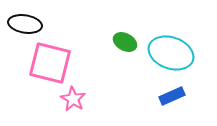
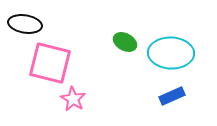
cyan ellipse: rotated 18 degrees counterclockwise
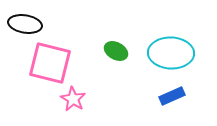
green ellipse: moved 9 px left, 9 px down
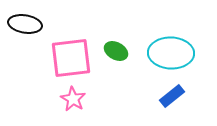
pink square: moved 21 px right, 5 px up; rotated 21 degrees counterclockwise
blue rectangle: rotated 15 degrees counterclockwise
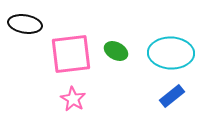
pink square: moved 4 px up
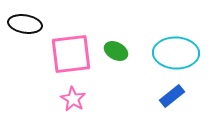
cyan ellipse: moved 5 px right
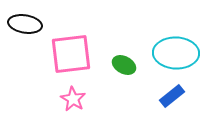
green ellipse: moved 8 px right, 14 px down
